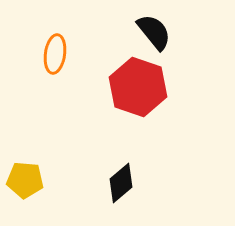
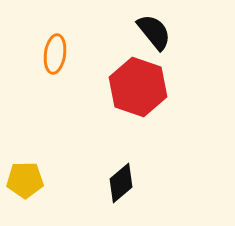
yellow pentagon: rotated 6 degrees counterclockwise
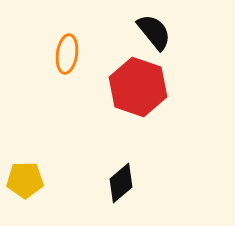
orange ellipse: moved 12 px right
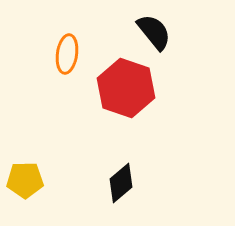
red hexagon: moved 12 px left, 1 px down
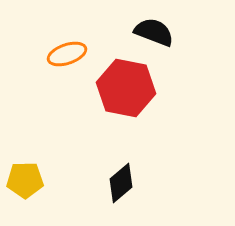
black semicircle: rotated 30 degrees counterclockwise
orange ellipse: rotated 63 degrees clockwise
red hexagon: rotated 8 degrees counterclockwise
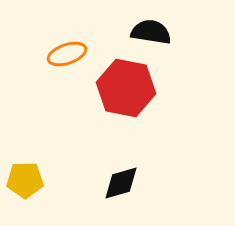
black semicircle: moved 3 px left; rotated 12 degrees counterclockwise
black diamond: rotated 24 degrees clockwise
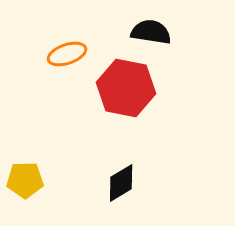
black diamond: rotated 15 degrees counterclockwise
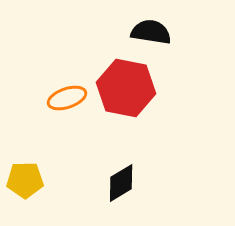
orange ellipse: moved 44 px down
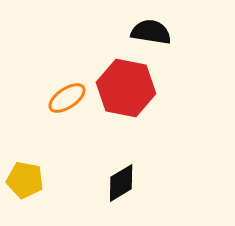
orange ellipse: rotated 15 degrees counterclockwise
yellow pentagon: rotated 12 degrees clockwise
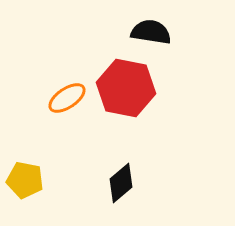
black diamond: rotated 9 degrees counterclockwise
